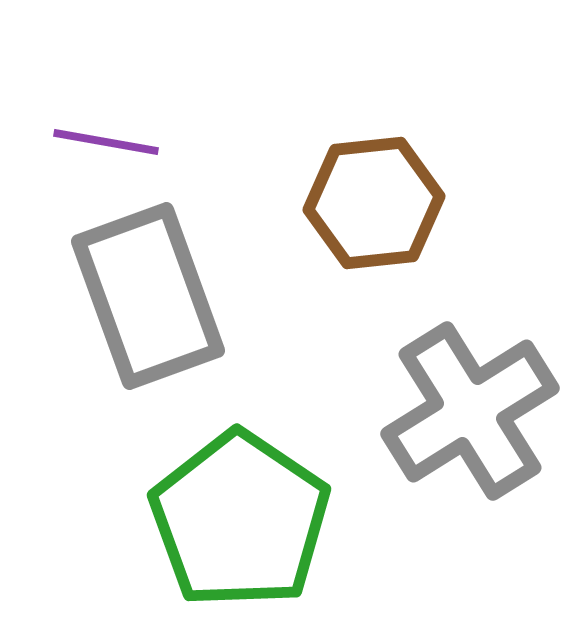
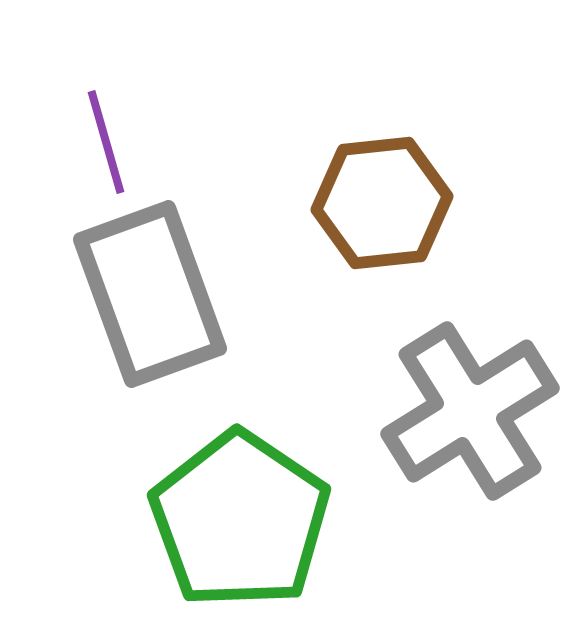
purple line: rotated 64 degrees clockwise
brown hexagon: moved 8 px right
gray rectangle: moved 2 px right, 2 px up
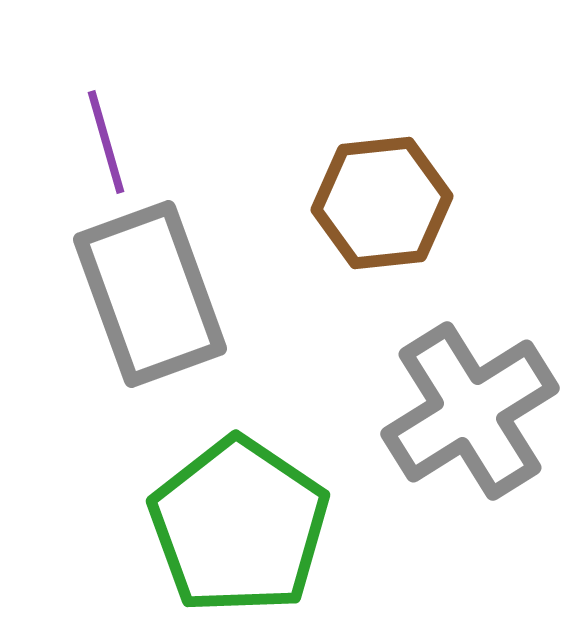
green pentagon: moved 1 px left, 6 px down
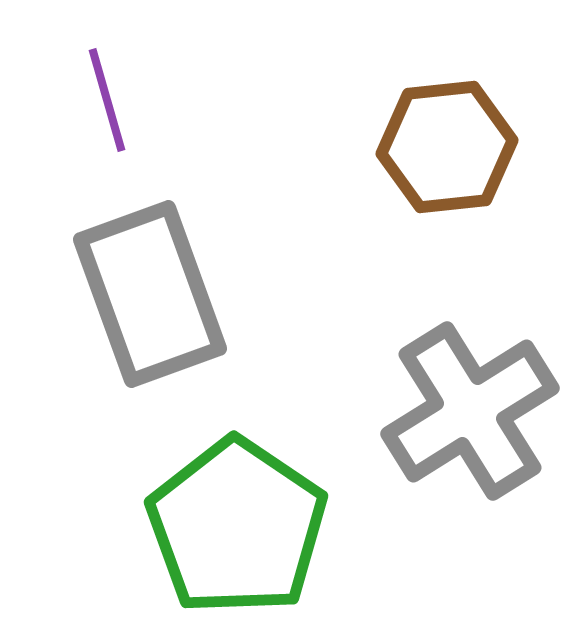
purple line: moved 1 px right, 42 px up
brown hexagon: moved 65 px right, 56 px up
green pentagon: moved 2 px left, 1 px down
